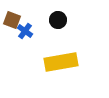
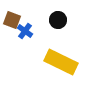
yellow rectangle: rotated 36 degrees clockwise
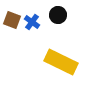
black circle: moved 5 px up
blue cross: moved 7 px right, 9 px up
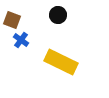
blue cross: moved 11 px left, 18 px down
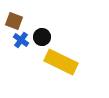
black circle: moved 16 px left, 22 px down
brown square: moved 2 px right, 1 px down
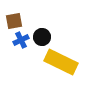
brown square: rotated 30 degrees counterclockwise
blue cross: rotated 28 degrees clockwise
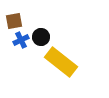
black circle: moved 1 px left
yellow rectangle: rotated 12 degrees clockwise
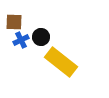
brown square: moved 1 px down; rotated 12 degrees clockwise
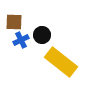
black circle: moved 1 px right, 2 px up
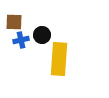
blue cross: rotated 14 degrees clockwise
yellow rectangle: moved 2 px left, 3 px up; rotated 56 degrees clockwise
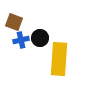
brown square: rotated 18 degrees clockwise
black circle: moved 2 px left, 3 px down
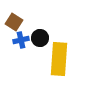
brown square: rotated 12 degrees clockwise
